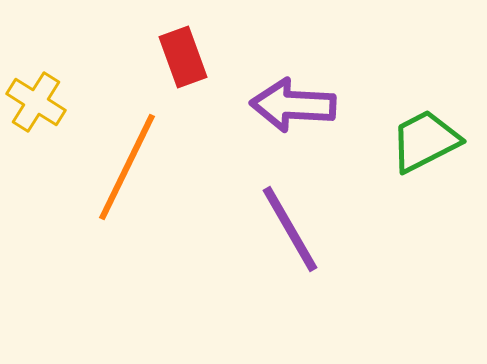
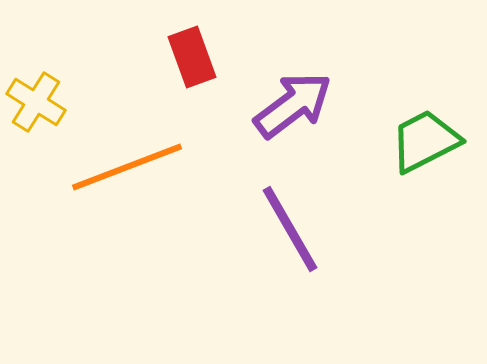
red rectangle: moved 9 px right
purple arrow: rotated 140 degrees clockwise
orange line: rotated 43 degrees clockwise
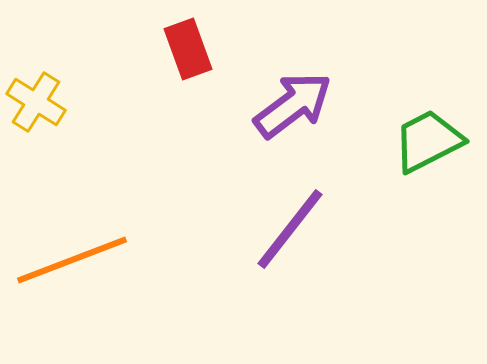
red rectangle: moved 4 px left, 8 px up
green trapezoid: moved 3 px right
orange line: moved 55 px left, 93 px down
purple line: rotated 68 degrees clockwise
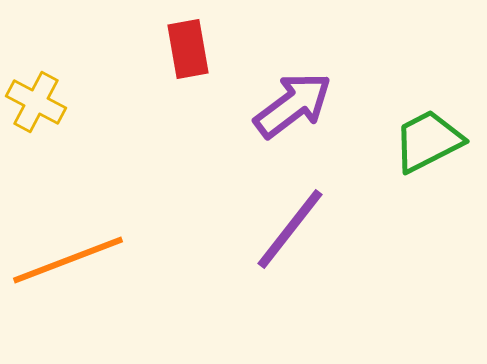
red rectangle: rotated 10 degrees clockwise
yellow cross: rotated 4 degrees counterclockwise
orange line: moved 4 px left
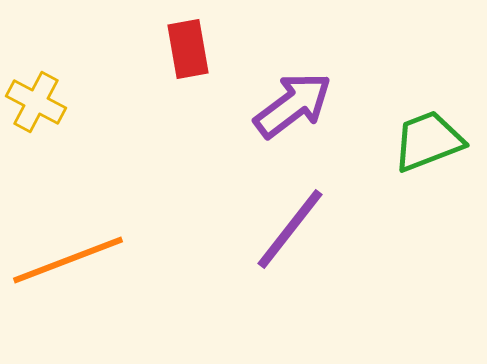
green trapezoid: rotated 6 degrees clockwise
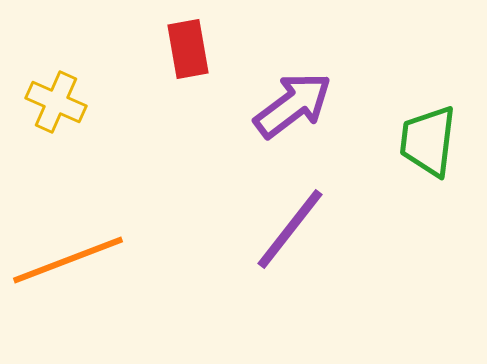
yellow cross: moved 20 px right; rotated 4 degrees counterclockwise
green trapezoid: rotated 62 degrees counterclockwise
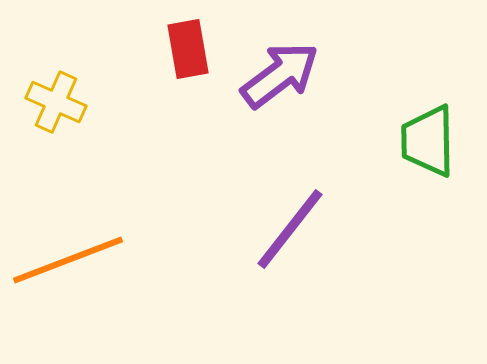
purple arrow: moved 13 px left, 30 px up
green trapezoid: rotated 8 degrees counterclockwise
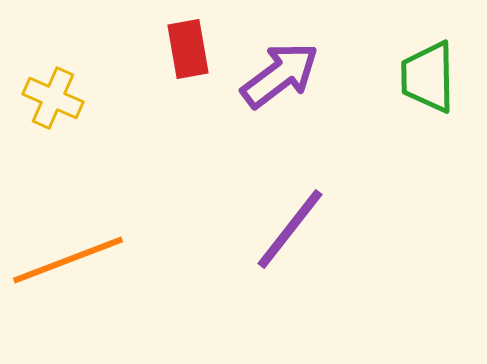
yellow cross: moved 3 px left, 4 px up
green trapezoid: moved 64 px up
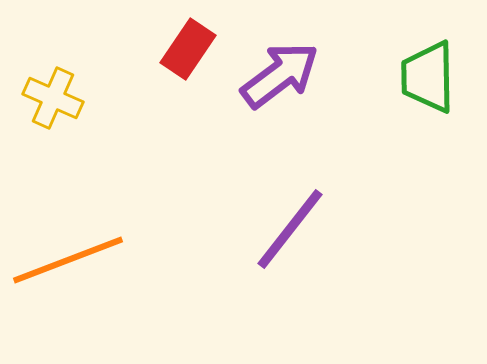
red rectangle: rotated 44 degrees clockwise
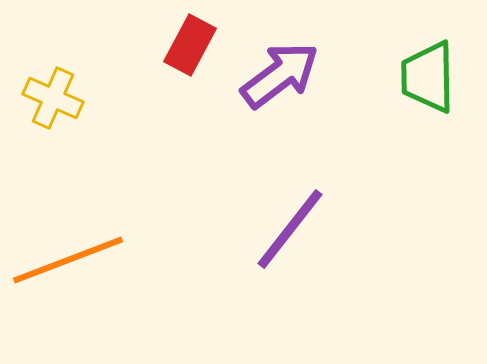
red rectangle: moved 2 px right, 4 px up; rotated 6 degrees counterclockwise
